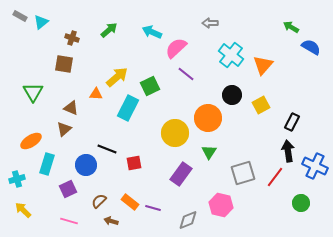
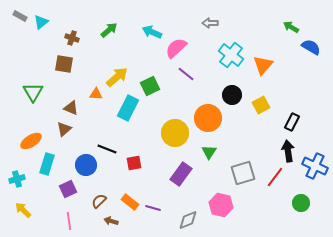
pink line at (69, 221): rotated 66 degrees clockwise
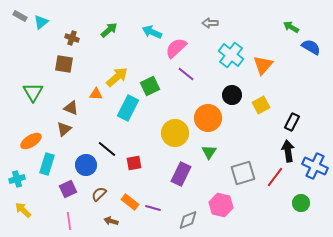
black line at (107, 149): rotated 18 degrees clockwise
purple rectangle at (181, 174): rotated 10 degrees counterclockwise
brown semicircle at (99, 201): moved 7 px up
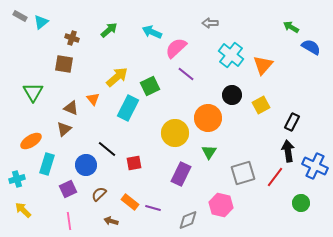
orange triangle at (96, 94): moved 3 px left, 5 px down; rotated 48 degrees clockwise
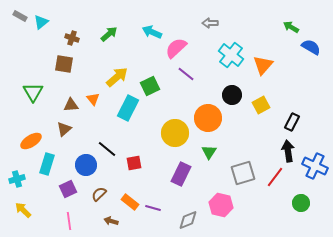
green arrow at (109, 30): moved 4 px down
brown triangle at (71, 108): moved 3 px up; rotated 28 degrees counterclockwise
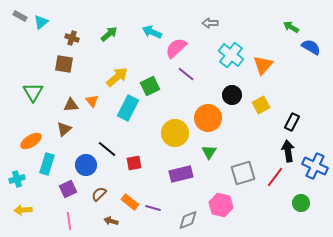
orange triangle at (93, 99): moved 1 px left, 2 px down
purple rectangle at (181, 174): rotated 50 degrees clockwise
yellow arrow at (23, 210): rotated 48 degrees counterclockwise
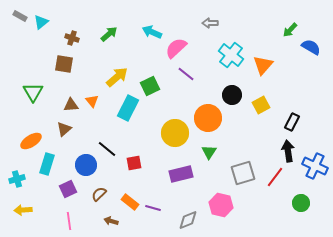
green arrow at (291, 27): moved 1 px left, 3 px down; rotated 77 degrees counterclockwise
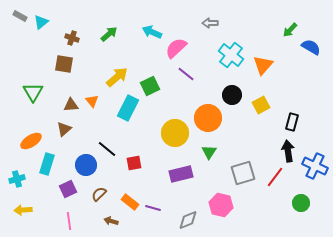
black rectangle at (292, 122): rotated 12 degrees counterclockwise
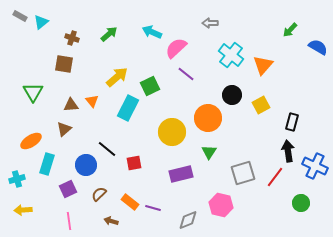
blue semicircle at (311, 47): moved 7 px right
yellow circle at (175, 133): moved 3 px left, 1 px up
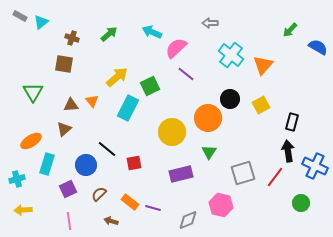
black circle at (232, 95): moved 2 px left, 4 px down
